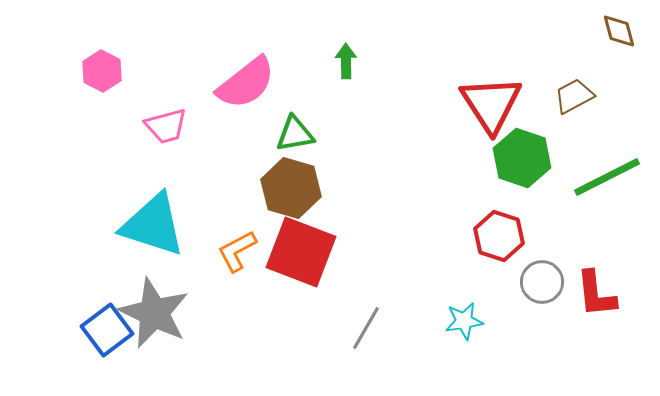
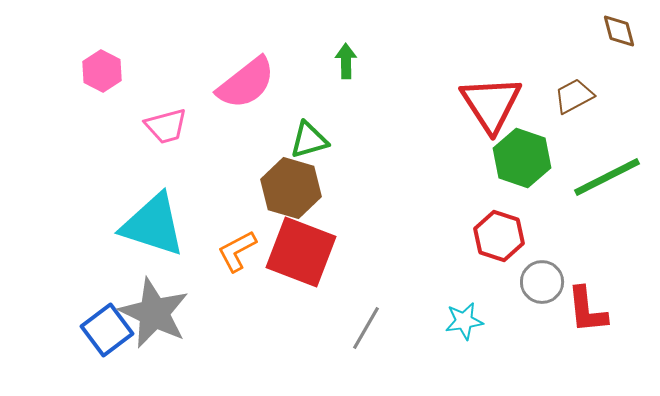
green triangle: moved 14 px right, 6 px down; rotated 6 degrees counterclockwise
red L-shape: moved 9 px left, 16 px down
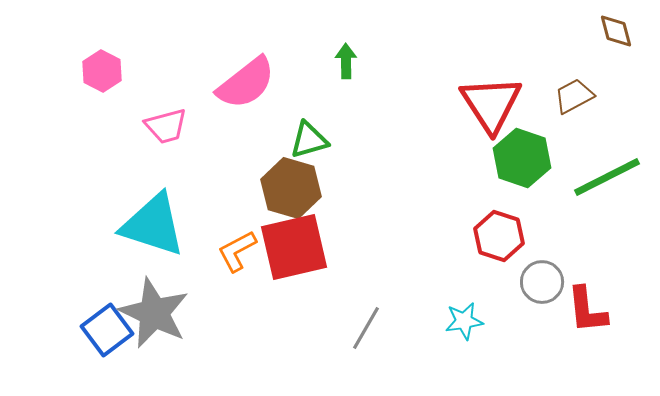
brown diamond: moved 3 px left
red square: moved 7 px left, 5 px up; rotated 34 degrees counterclockwise
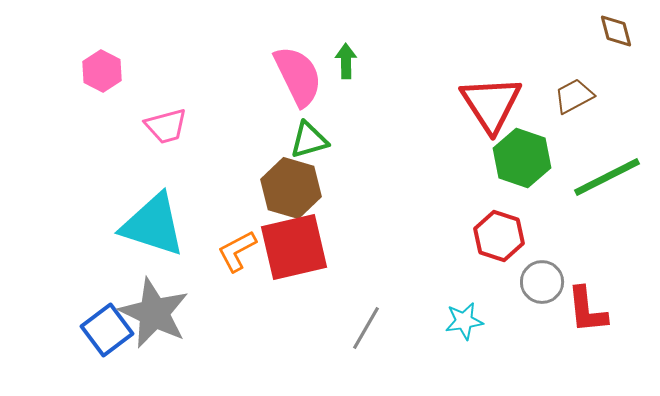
pink semicircle: moved 52 px right, 7 px up; rotated 78 degrees counterclockwise
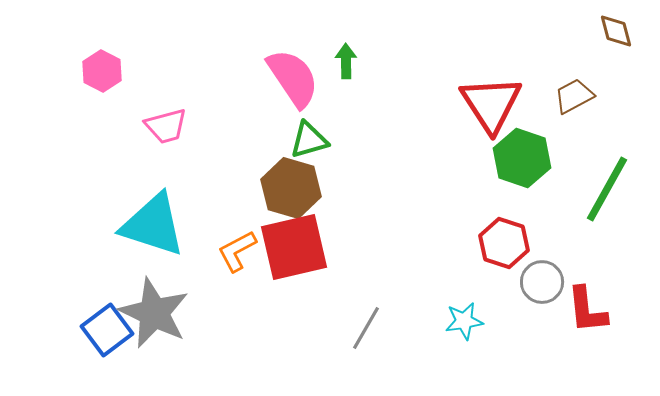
pink semicircle: moved 5 px left, 2 px down; rotated 8 degrees counterclockwise
green line: moved 12 px down; rotated 34 degrees counterclockwise
red hexagon: moved 5 px right, 7 px down
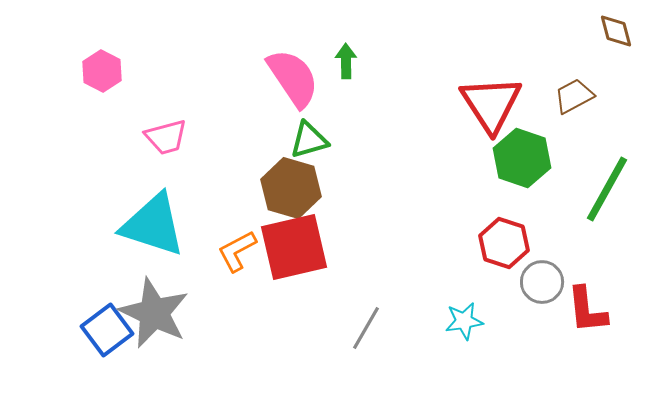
pink trapezoid: moved 11 px down
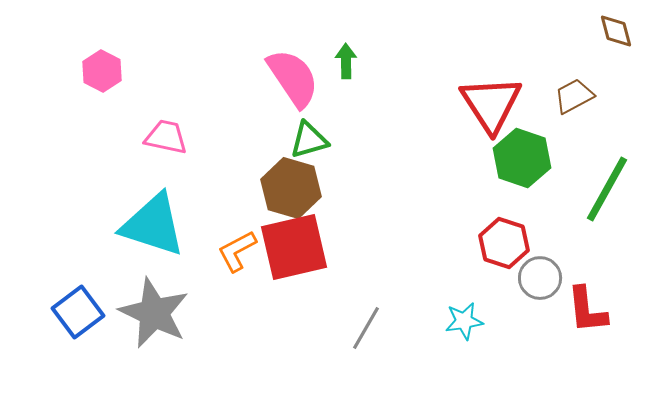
pink trapezoid: rotated 153 degrees counterclockwise
gray circle: moved 2 px left, 4 px up
blue square: moved 29 px left, 18 px up
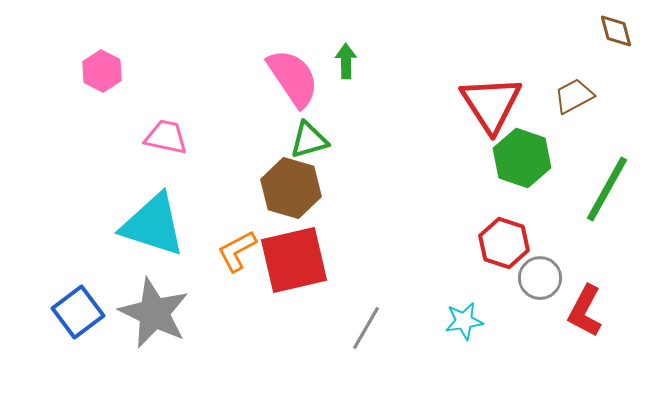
red square: moved 13 px down
red L-shape: moved 2 px left, 1 px down; rotated 34 degrees clockwise
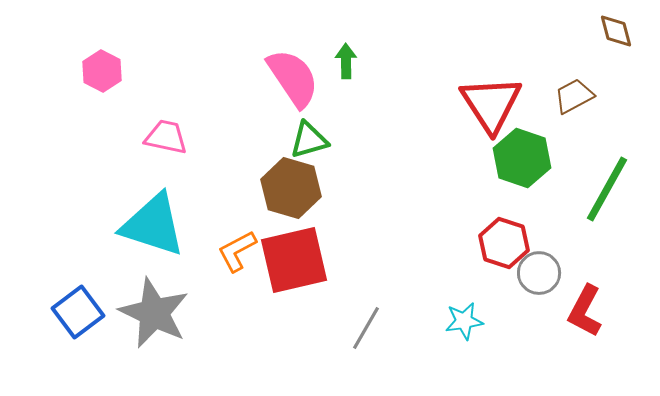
gray circle: moved 1 px left, 5 px up
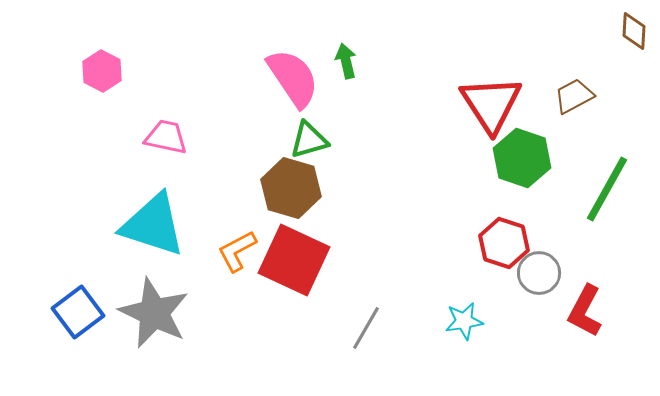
brown diamond: moved 18 px right; rotated 18 degrees clockwise
green arrow: rotated 12 degrees counterclockwise
red square: rotated 38 degrees clockwise
